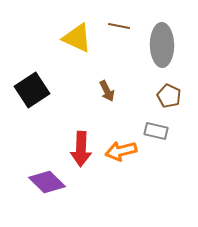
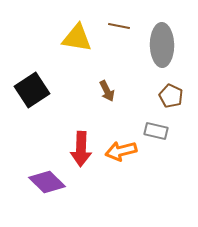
yellow triangle: rotated 16 degrees counterclockwise
brown pentagon: moved 2 px right
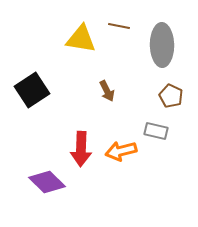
yellow triangle: moved 4 px right, 1 px down
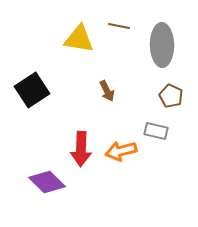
yellow triangle: moved 2 px left
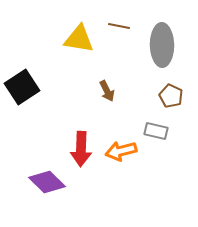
black square: moved 10 px left, 3 px up
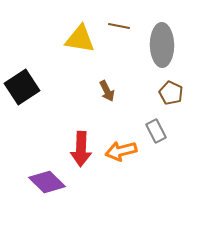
yellow triangle: moved 1 px right
brown pentagon: moved 3 px up
gray rectangle: rotated 50 degrees clockwise
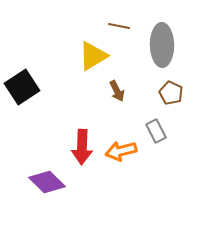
yellow triangle: moved 13 px right, 17 px down; rotated 40 degrees counterclockwise
brown arrow: moved 10 px right
red arrow: moved 1 px right, 2 px up
